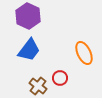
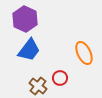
purple hexagon: moved 3 px left, 3 px down
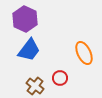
brown cross: moved 3 px left
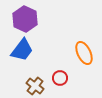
blue trapezoid: moved 7 px left
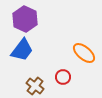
orange ellipse: rotated 25 degrees counterclockwise
red circle: moved 3 px right, 1 px up
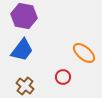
purple hexagon: moved 1 px left, 3 px up; rotated 15 degrees counterclockwise
brown cross: moved 10 px left
